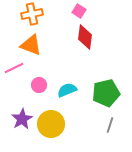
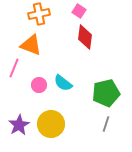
orange cross: moved 7 px right
pink line: rotated 42 degrees counterclockwise
cyan semicircle: moved 4 px left, 7 px up; rotated 120 degrees counterclockwise
purple star: moved 3 px left, 6 px down
gray line: moved 4 px left, 1 px up
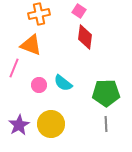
green pentagon: rotated 12 degrees clockwise
gray line: rotated 21 degrees counterclockwise
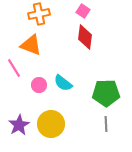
pink square: moved 4 px right
pink line: rotated 54 degrees counterclockwise
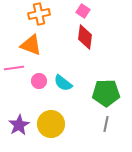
pink line: rotated 66 degrees counterclockwise
pink circle: moved 4 px up
gray line: rotated 14 degrees clockwise
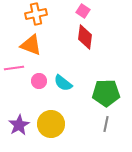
orange cross: moved 3 px left
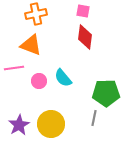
pink square: rotated 24 degrees counterclockwise
cyan semicircle: moved 5 px up; rotated 12 degrees clockwise
gray line: moved 12 px left, 6 px up
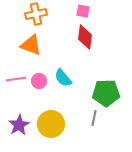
pink line: moved 2 px right, 11 px down
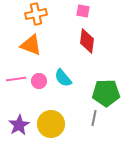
red diamond: moved 2 px right, 4 px down
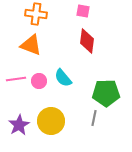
orange cross: rotated 20 degrees clockwise
yellow circle: moved 3 px up
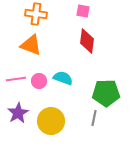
cyan semicircle: rotated 150 degrees clockwise
purple star: moved 1 px left, 12 px up
